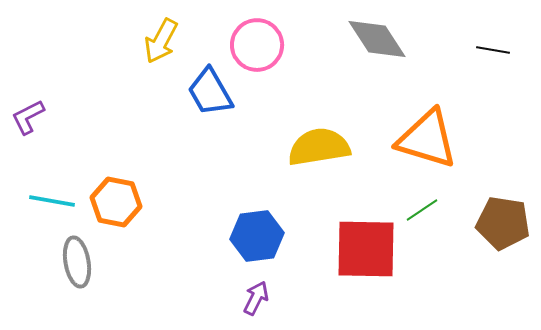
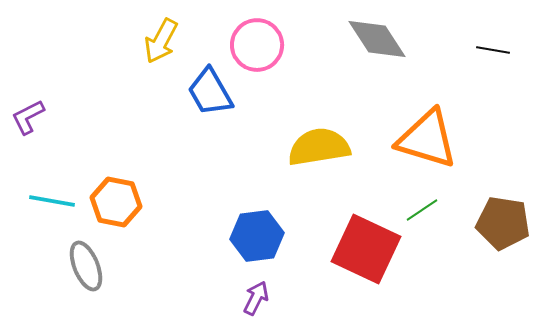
red square: rotated 24 degrees clockwise
gray ellipse: moved 9 px right, 4 px down; rotated 12 degrees counterclockwise
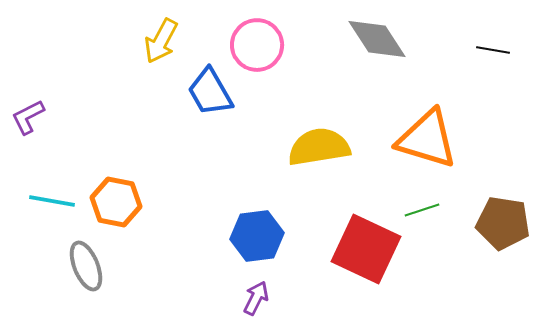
green line: rotated 16 degrees clockwise
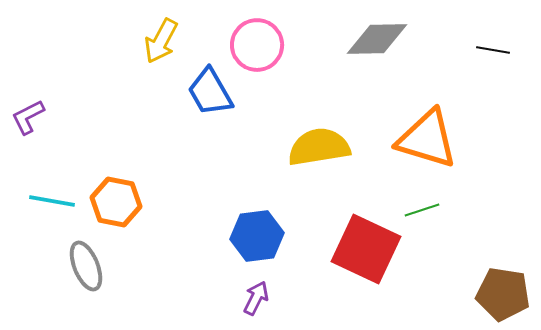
gray diamond: rotated 58 degrees counterclockwise
brown pentagon: moved 71 px down
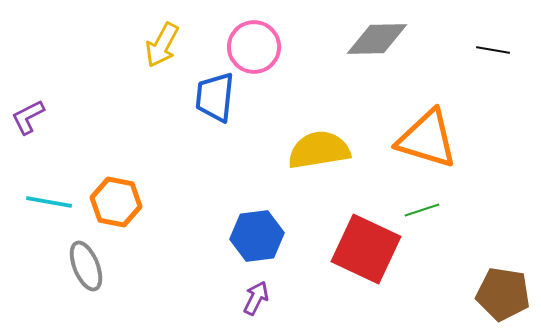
yellow arrow: moved 1 px right, 4 px down
pink circle: moved 3 px left, 2 px down
blue trapezoid: moved 5 px right, 5 px down; rotated 36 degrees clockwise
yellow semicircle: moved 3 px down
cyan line: moved 3 px left, 1 px down
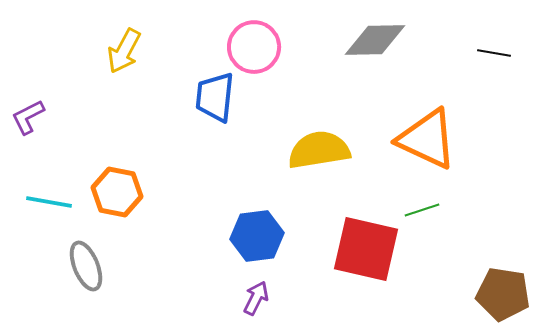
gray diamond: moved 2 px left, 1 px down
yellow arrow: moved 38 px left, 6 px down
black line: moved 1 px right, 3 px down
orange triangle: rotated 8 degrees clockwise
orange hexagon: moved 1 px right, 10 px up
red square: rotated 12 degrees counterclockwise
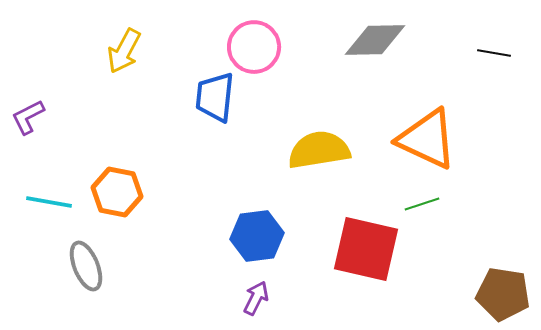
green line: moved 6 px up
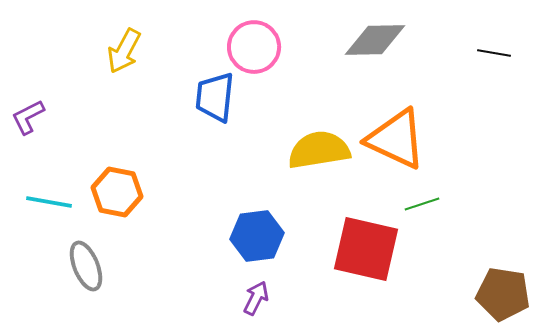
orange triangle: moved 31 px left
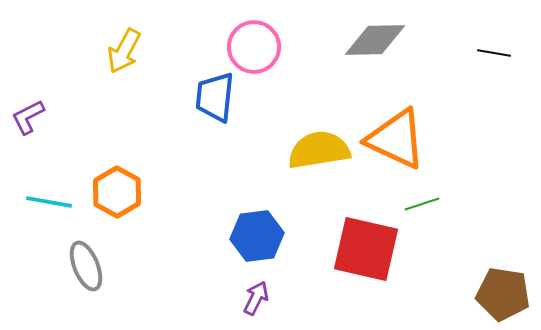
orange hexagon: rotated 18 degrees clockwise
